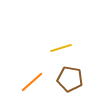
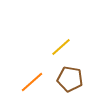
yellow line: moved 1 px up; rotated 25 degrees counterclockwise
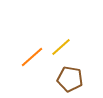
orange line: moved 25 px up
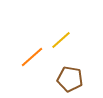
yellow line: moved 7 px up
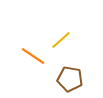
orange line: moved 1 px right, 1 px up; rotated 75 degrees clockwise
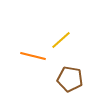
orange line: rotated 20 degrees counterclockwise
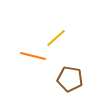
yellow line: moved 5 px left, 2 px up
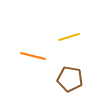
yellow line: moved 13 px right, 1 px up; rotated 25 degrees clockwise
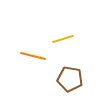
yellow line: moved 6 px left, 2 px down
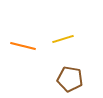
orange line: moved 10 px left, 10 px up
